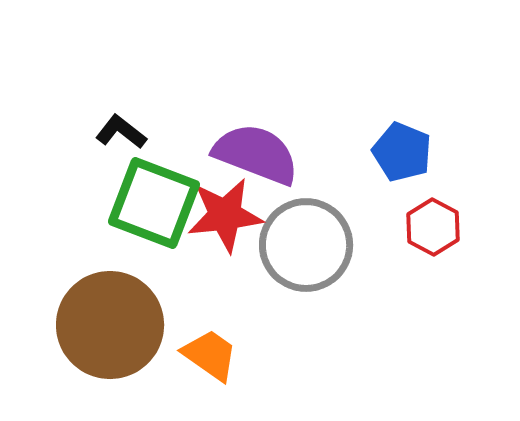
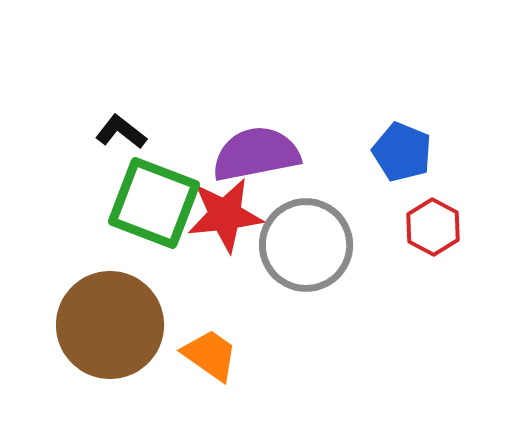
purple semicircle: rotated 32 degrees counterclockwise
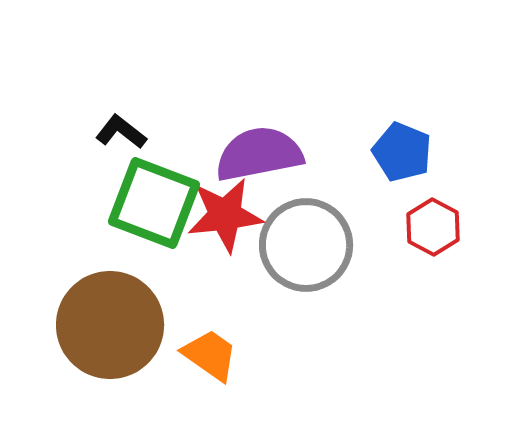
purple semicircle: moved 3 px right
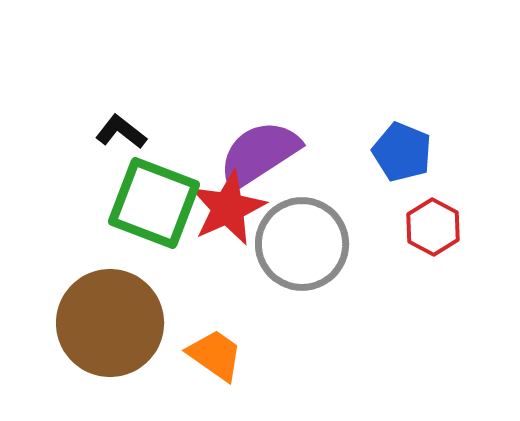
purple semicircle: rotated 22 degrees counterclockwise
red star: moved 3 px right, 7 px up; rotated 18 degrees counterclockwise
gray circle: moved 4 px left, 1 px up
brown circle: moved 2 px up
orange trapezoid: moved 5 px right
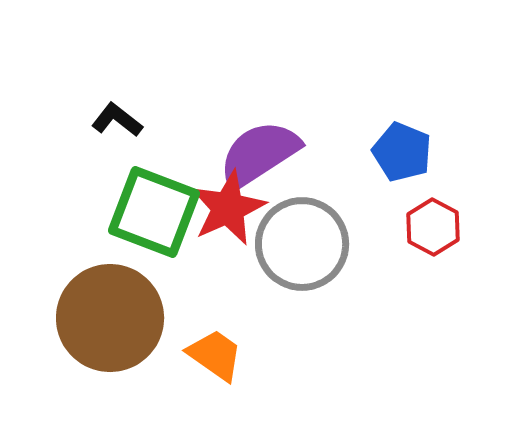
black L-shape: moved 4 px left, 12 px up
green square: moved 9 px down
brown circle: moved 5 px up
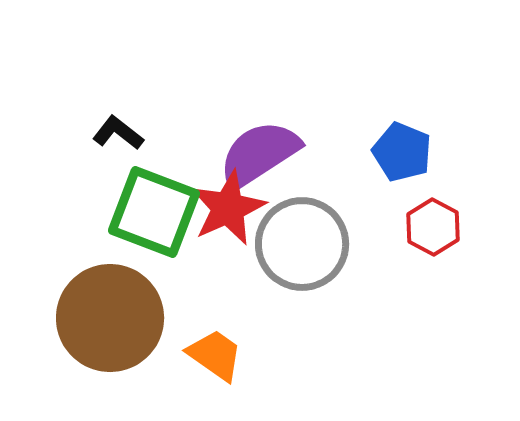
black L-shape: moved 1 px right, 13 px down
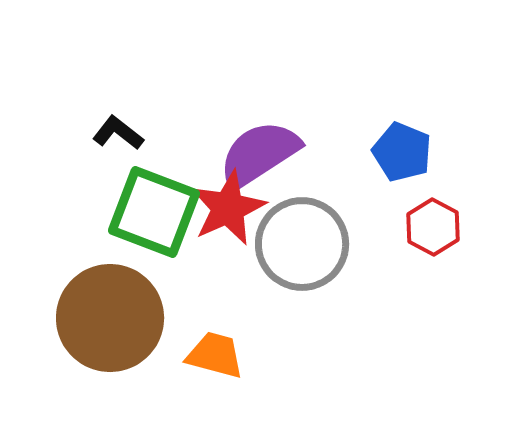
orange trapezoid: rotated 20 degrees counterclockwise
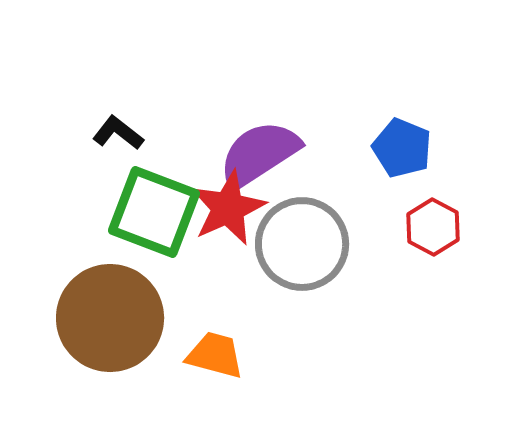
blue pentagon: moved 4 px up
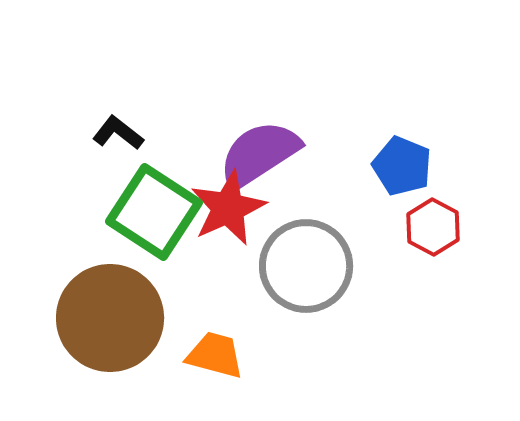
blue pentagon: moved 18 px down
green square: rotated 12 degrees clockwise
gray circle: moved 4 px right, 22 px down
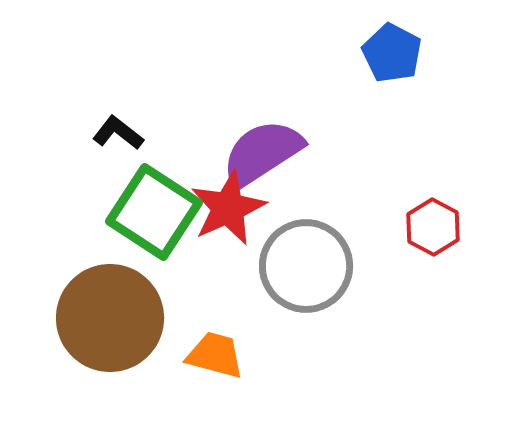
purple semicircle: moved 3 px right, 1 px up
blue pentagon: moved 10 px left, 113 px up; rotated 6 degrees clockwise
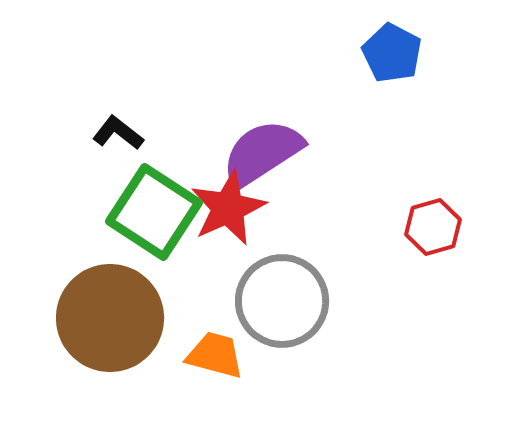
red hexagon: rotated 16 degrees clockwise
gray circle: moved 24 px left, 35 px down
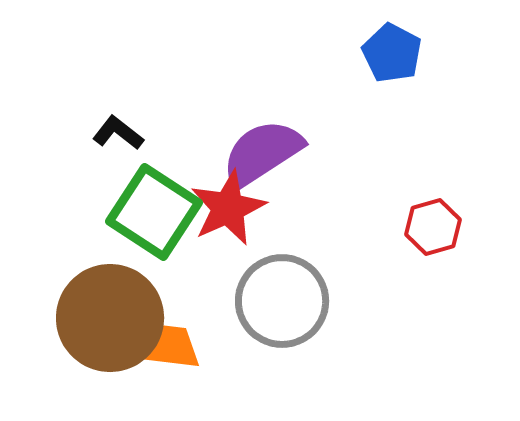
orange trapezoid: moved 44 px left, 8 px up; rotated 8 degrees counterclockwise
